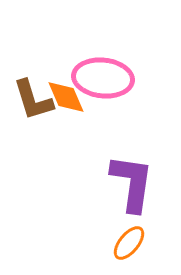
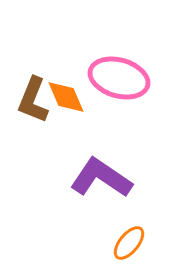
pink ellipse: moved 16 px right; rotated 10 degrees clockwise
brown L-shape: rotated 39 degrees clockwise
purple L-shape: moved 31 px left, 5 px up; rotated 64 degrees counterclockwise
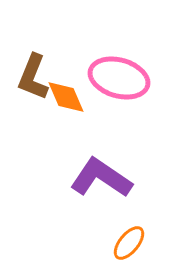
brown L-shape: moved 23 px up
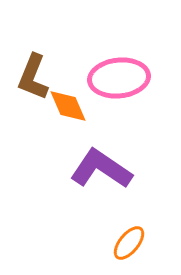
pink ellipse: rotated 22 degrees counterclockwise
orange diamond: moved 2 px right, 9 px down
purple L-shape: moved 9 px up
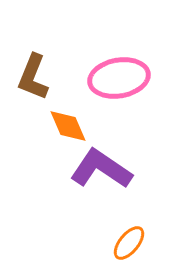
pink ellipse: rotated 4 degrees counterclockwise
orange diamond: moved 20 px down
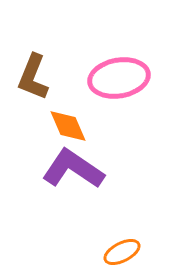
purple L-shape: moved 28 px left
orange ellipse: moved 7 px left, 9 px down; rotated 24 degrees clockwise
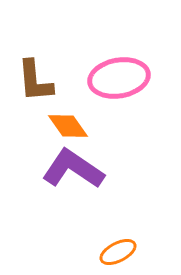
brown L-shape: moved 2 px right, 4 px down; rotated 27 degrees counterclockwise
orange diamond: rotated 12 degrees counterclockwise
orange ellipse: moved 4 px left
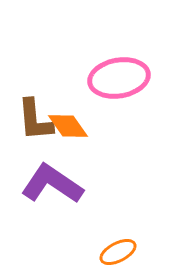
brown L-shape: moved 39 px down
purple L-shape: moved 21 px left, 15 px down
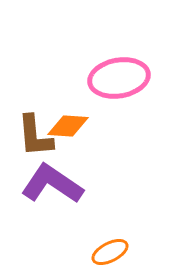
brown L-shape: moved 16 px down
orange diamond: rotated 51 degrees counterclockwise
orange ellipse: moved 8 px left
